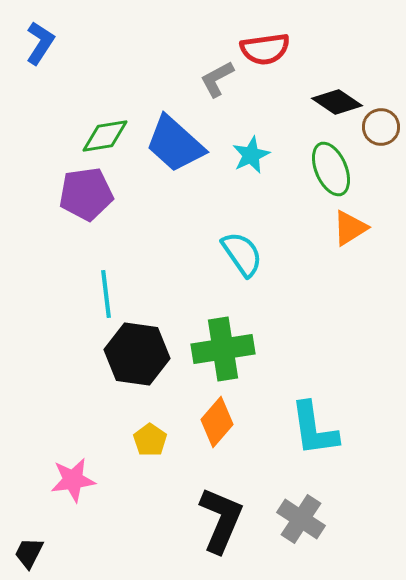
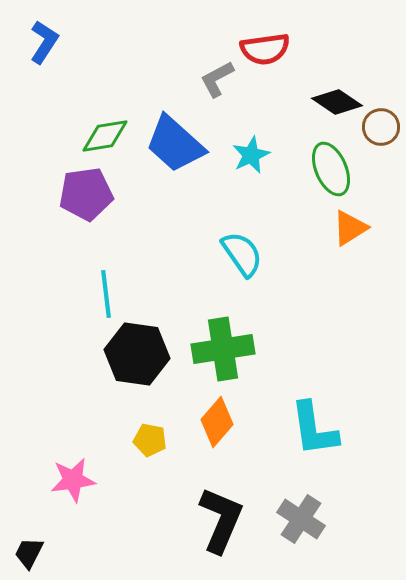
blue L-shape: moved 4 px right, 1 px up
yellow pentagon: rotated 24 degrees counterclockwise
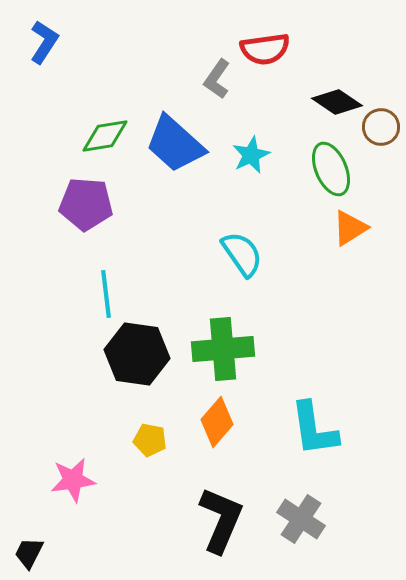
gray L-shape: rotated 27 degrees counterclockwise
purple pentagon: moved 10 px down; rotated 12 degrees clockwise
green cross: rotated 4 degrees clockwise
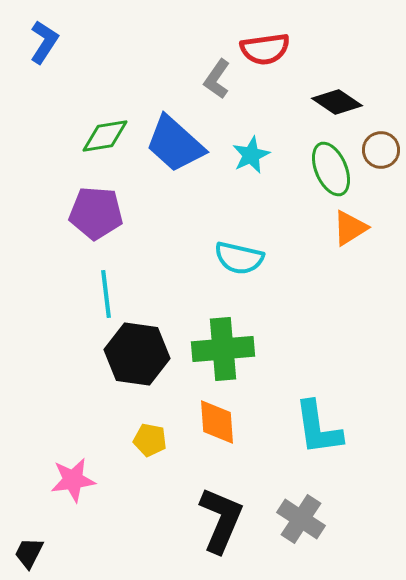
brown circle: moved 23 px down
purple pentagon: moved 10 px right, 9 px down
cyan semicircle: moved 3 px left, 4 px down; rotated 138 degrees clockwise
orange diamond: rotated 45 degrees counterclockwise
cyan L-shape: moved 4 px right, 1 px up
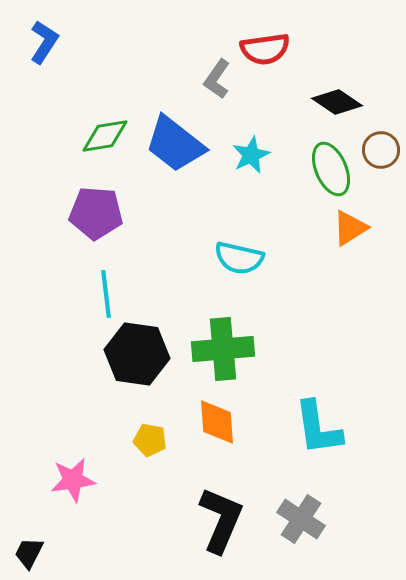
blue trapezoid: rotated 4 degrees counterclockwise
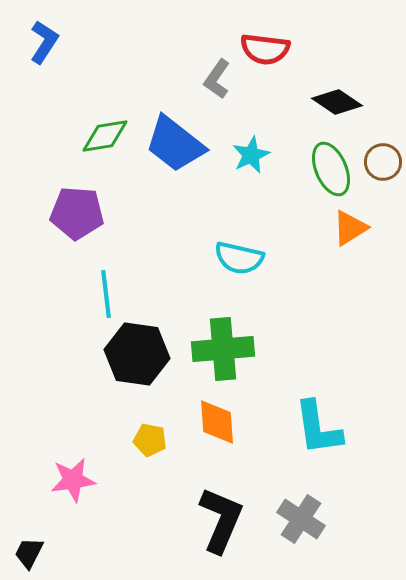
red semicircle: rotated 15 degrees clockwise
brown circle: moved 2 px right, 12 px down
purple pentagon: moved 19 px left
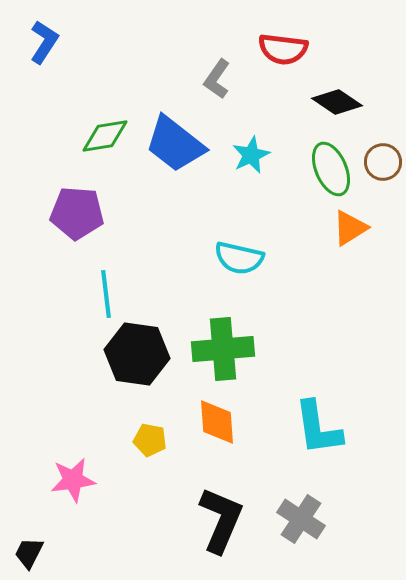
red semicircle: moved 18 px right
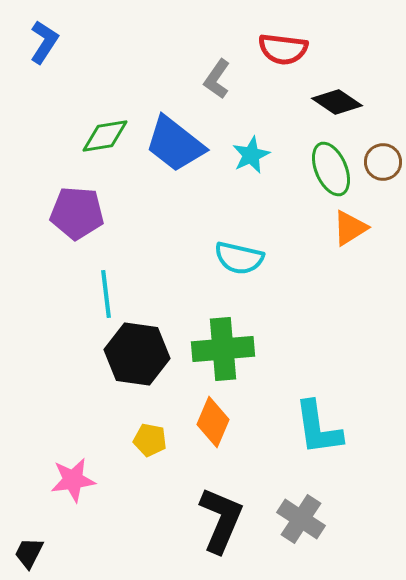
orange diamond: moved 4 px left; rotated 27 degrees clockwise
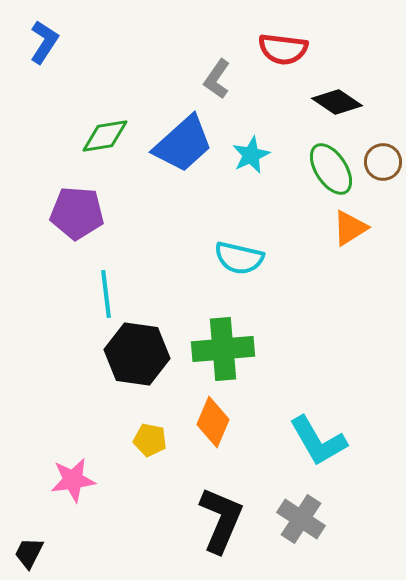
blue trapezoid: moved 8 px right; rotated 80 degrees counterclockwise
green ellipse: rotated 10 degrees counterclockwise
cyan L-shape: moved 13 px down; rotated 22 degrees counterclockwise
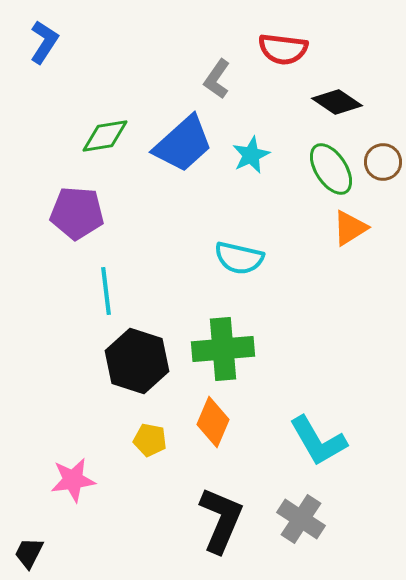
cyan line: moved 3 px up
black hexagon: moved 7 px down; rotated 10 degrees clockwise
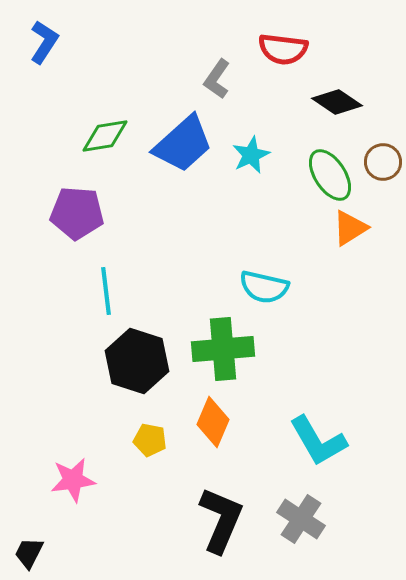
green ellipse: moved 1 px left, 6 px down
cyan semicircle: moved 25 px right, 29 px down
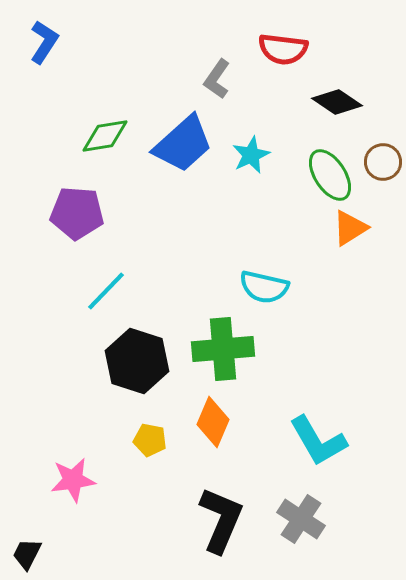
cyan line: rotated 51 degrees clockwise
black trapezoid: moved 2 px left, 1 px down
